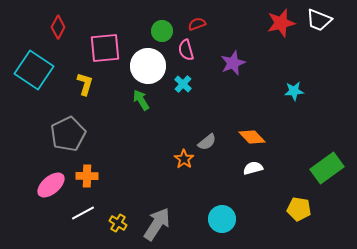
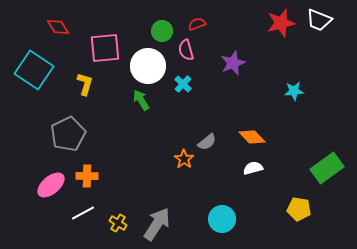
red diamond: rotated 60 degrees counterclockwise
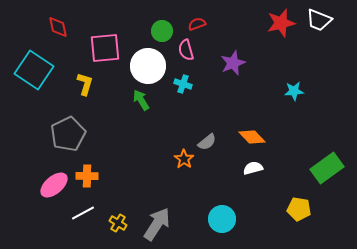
red diamond: rotated 20 degrees clockwise
cyan cross: rotated 24 degrees counterclockwise
pink ellipse: moved 3 px right
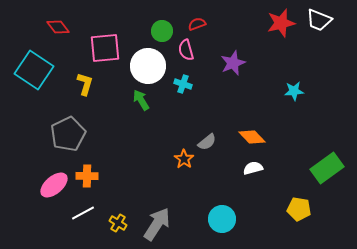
red diamond: rotated 25 degrees counterclockwise
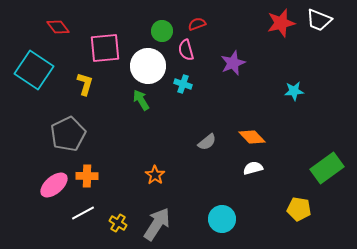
orange star: moved 29 px left, 16 px down
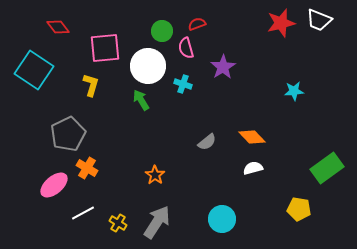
pink semicircle: moved 2 px up
purple star: moved 10 px left, 4 px down; rotated 10 degrees counterclockwise
yellow L-shape: moved 6 px right, 1 px down
orange cross: moved 8 px up; rotated 30 degrees clockwise
gray arrow: moved 2 px up
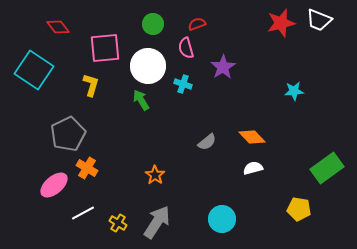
green circle: moved 9 px left, 7 px up
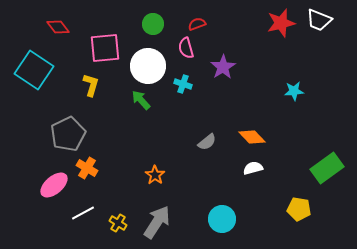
green arrow: rotated 10 degrees counterclockwise
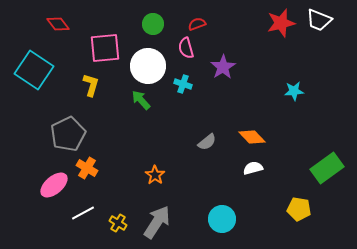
red diamond: moved 3 px up
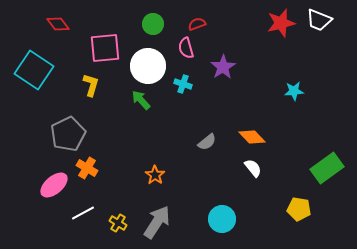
white semicircle: rotated 66 degrees clockwise
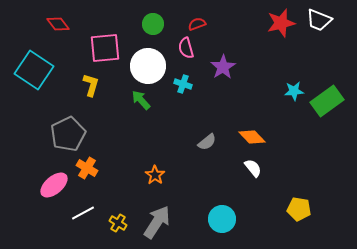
green rectangle: moved 67 px up
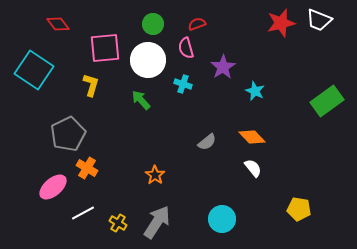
white circle: moved 6 px up
cyan star: moved 39 px left; rotated 30 degrees clockwise
pink ellipse: moved 1 px left, 2 px down
